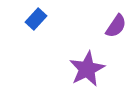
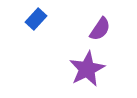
purple semicircle: moved 16 px left, 3 px down
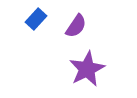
purple semicircle: moved 24 px left, 3 px up
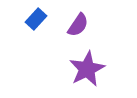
purple semicircle: moved 2 px right, 1 px up
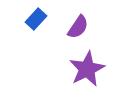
purple semicircle: moved 2 px down
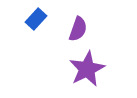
purple semicircle: moved 2 px down; rotated 15 degrees counterclockwise
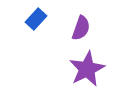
purple semicircle: moved 3 px right, 1 px up
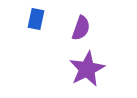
blue rectangle: rotated 30 degrees counterclockwise
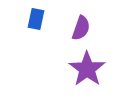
purple star: rotated 9 degrees counterclockwise
